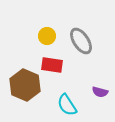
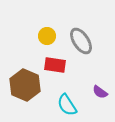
red rectangle: moved 3 px right
purple semicircle: rotated 21 degrees clockwise
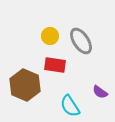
yellow circle: moved 3 px right
cyan semicircle: moved 3 px right, 1 px down
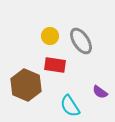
brown hexagon: moved 1 px right
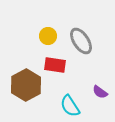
yellow circle: moved 2 px left
brown hexagon: rotated 8 degrees clockwise
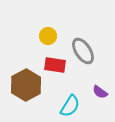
gray ellipse: moved 2 px right, 10 px down
cyan semicircle: rotated 115 degrees counterclockwise
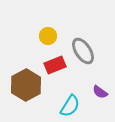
red rectangle: rotated 30 degrees counterclockwise
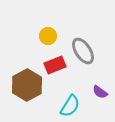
brown hexagon: moved 1 px right
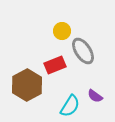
yellow circle: moved 14 px right, 5 px up
purple semicircle: moved 5 px left, 4 px down
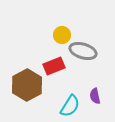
yellow circle: moved 4 px down
gray ellipse: rotated 40 degrees counterclockwise
red rectangle: moved 1 px left, 1 px down
purple semicircle: rotated 42 degrees clockwise
